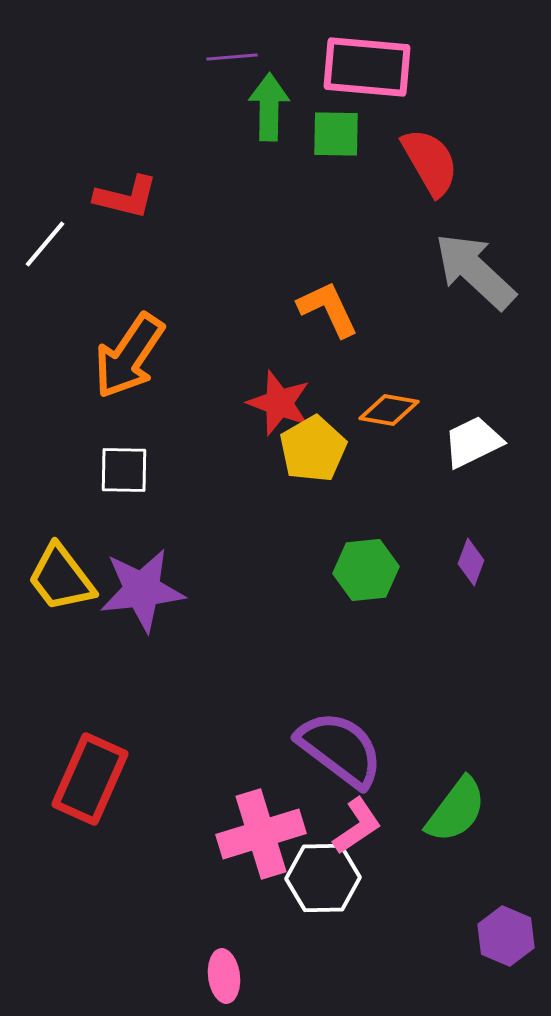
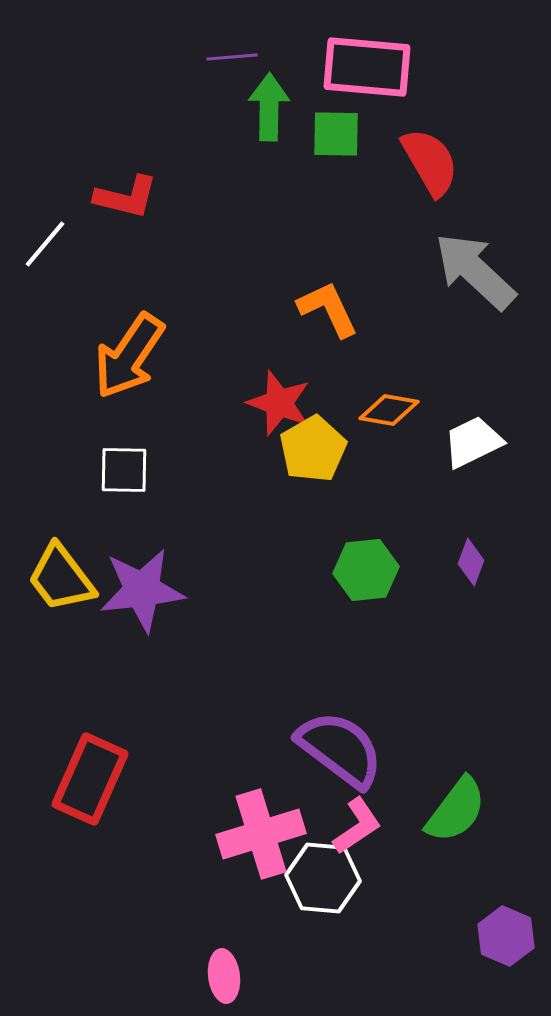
white hexagon: rotated 6 degrees clockwise
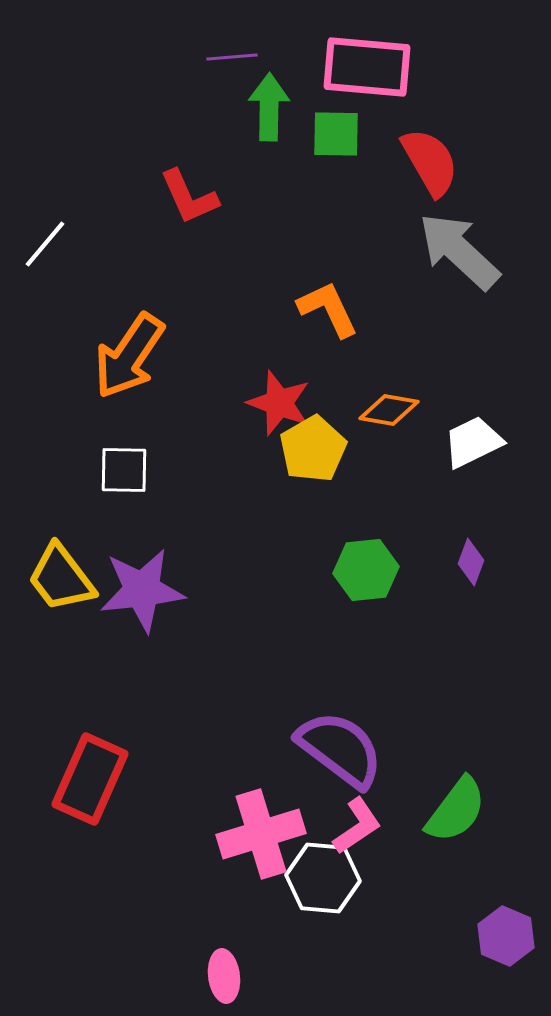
red L-shape: moved 63 px right; rotated 52 degrees clockwise
gray arrow: moved 16 px left, 20 px up
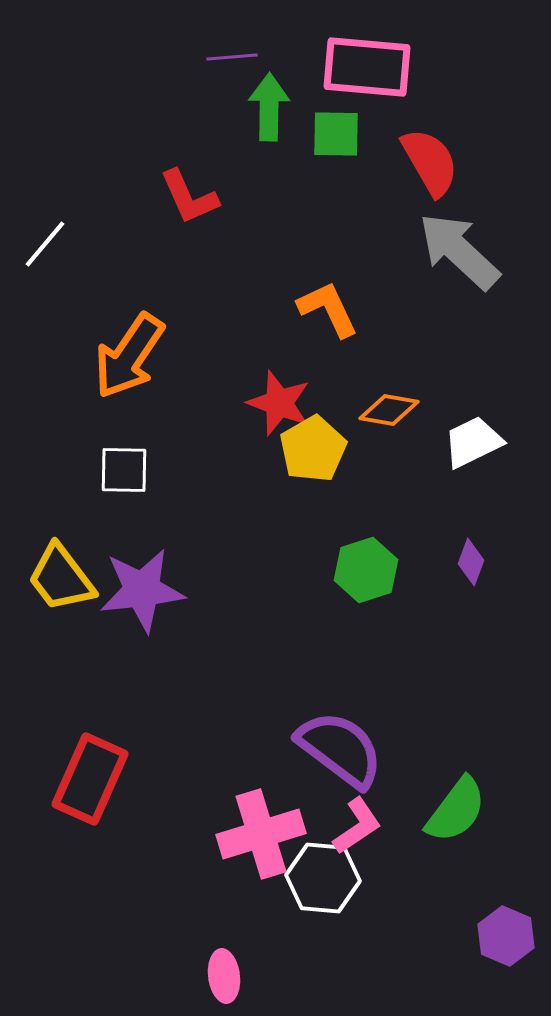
green hexagon: rotated 12 degrees counterclockwise
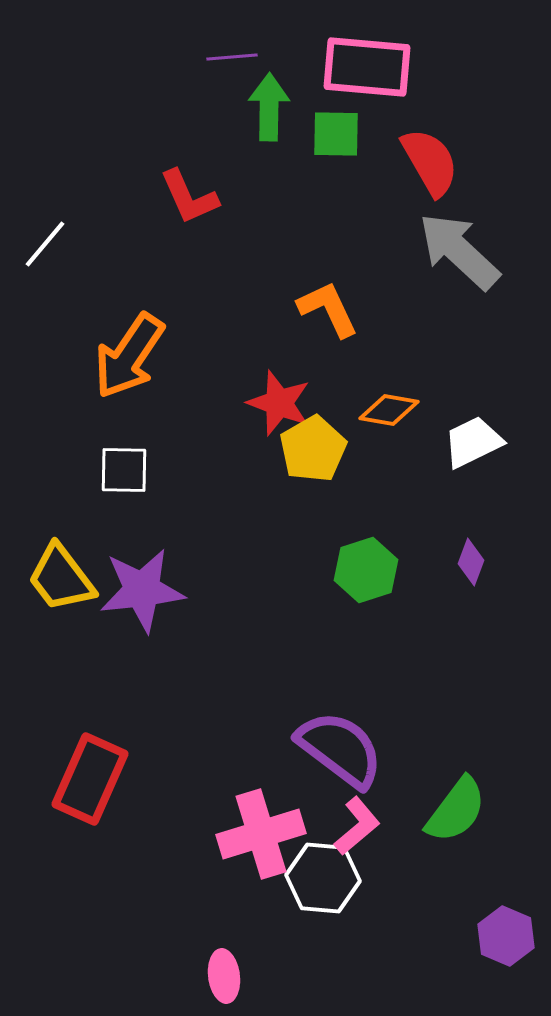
pink L-shape: rotated 6 degrees counterclockwise
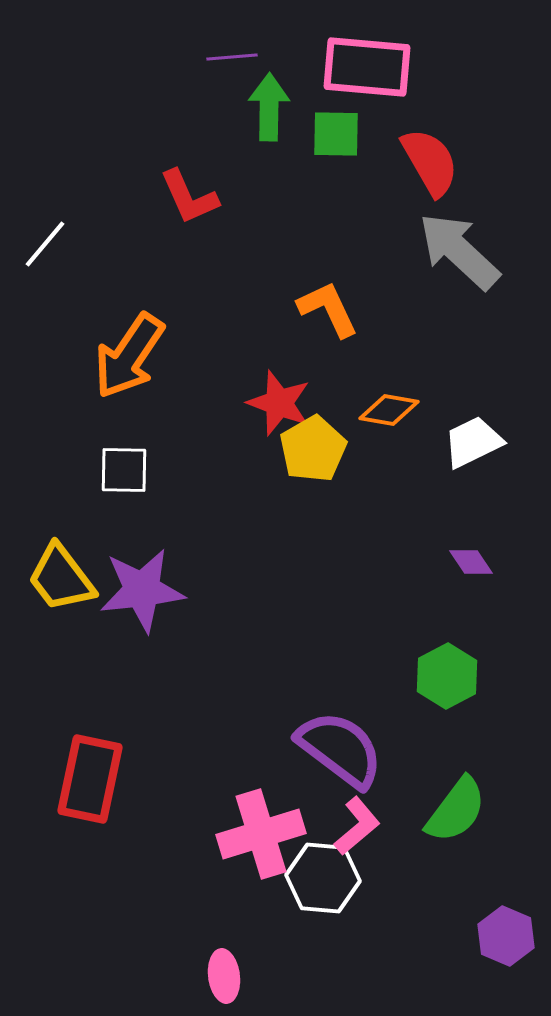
purple diamond: rotated 54 degrees counterclockwise
green hexagon: moved 81 px right, 106 px down; rotated 10 degrees counterclockwise
red rectangle: rotated 12 degrees counterclockwise
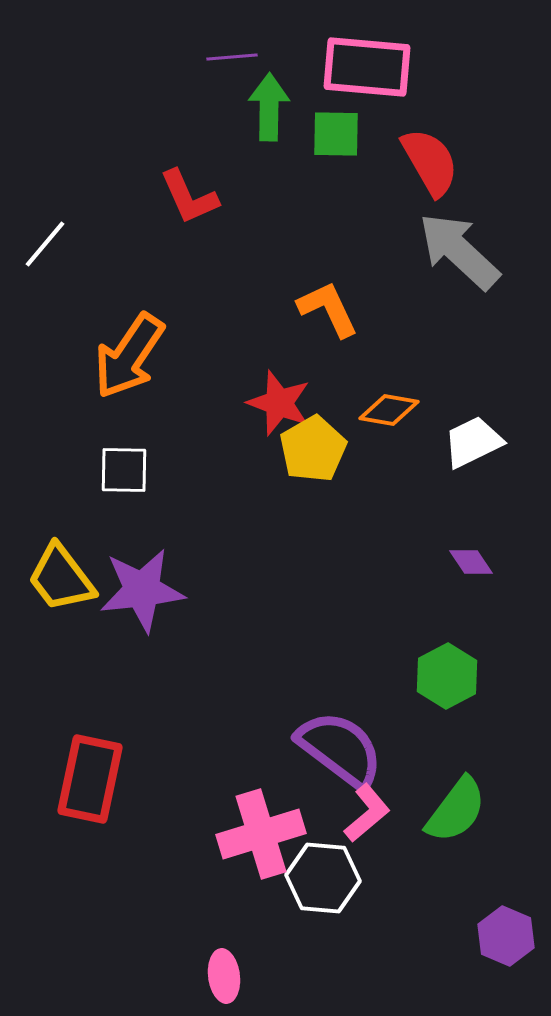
pink L-shape: moved 10 px right, 13 px up
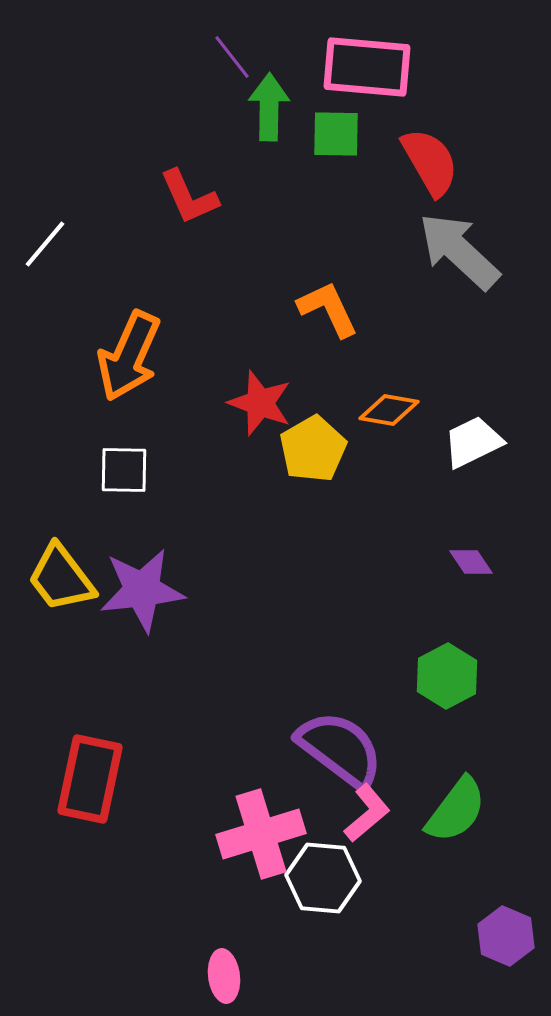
purple line: rotated 57 degrees clockwise
orange arrow: rotated 10 degrees counterclockwise
red star: moved 19 px left
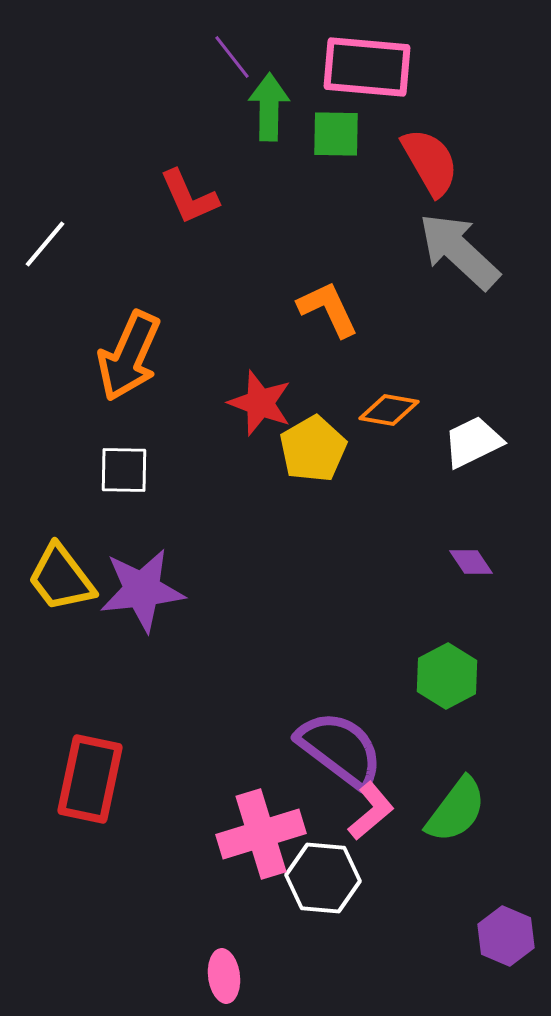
pink L-shape: moved 4 px right, 2 px up
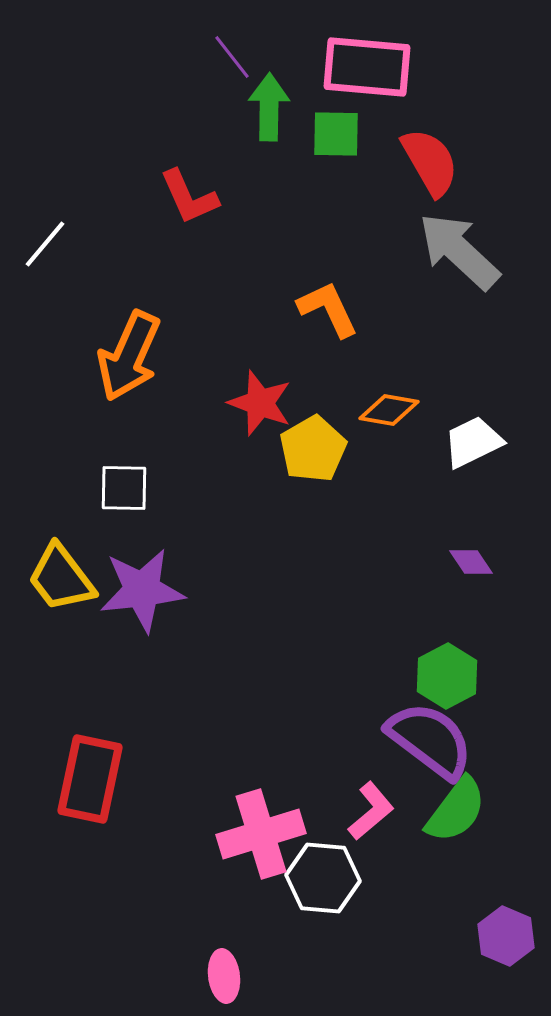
white square: moved 18 px down
purple semicircle: moved 90 px right, 9 px up
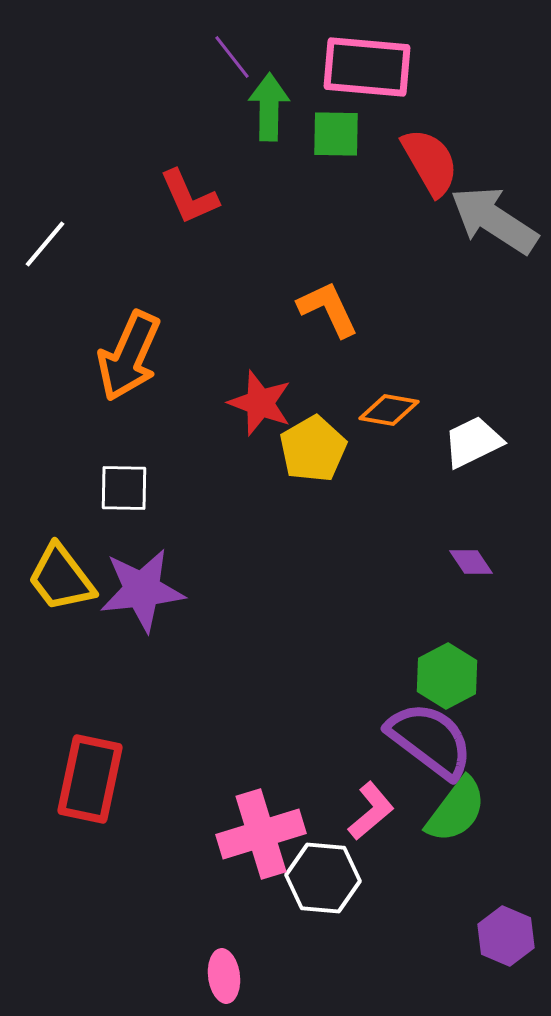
gray arrow: moved 35 px right, 31 px up; rotated 10 degrees counterclockwise
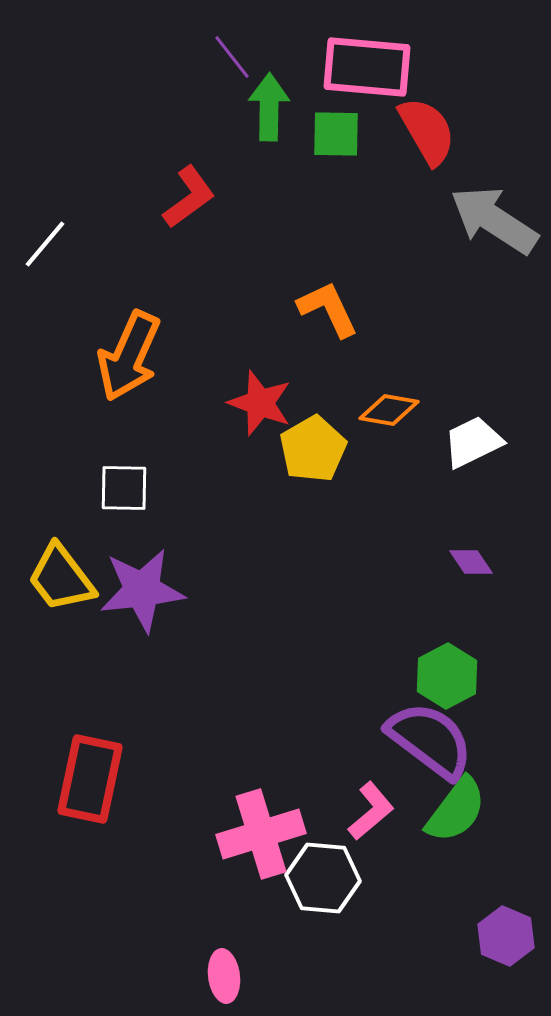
red semicircle: moved 3 px left, 31 px up
red L-shape: rotated 102 degrees counterclockwise
